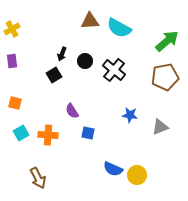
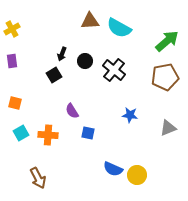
gray triangle: moved 8 px right, 1 px down
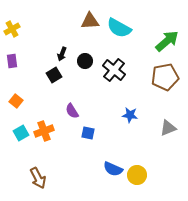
orange square: moved 1 px right, 2 px up; rotated 24 degrees clockwise
orange cross: moved 4 px left, 4 px up; rotated 24 degrees counterclockwise
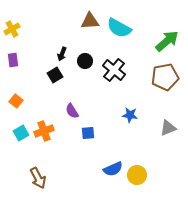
purple rectangle: moved 1 px right, 1 px up
black square: moved 1 px right
blue square: rotated 16 degrees counterclockwise
blue semicircle: rotated 48 degrees counterclockwise
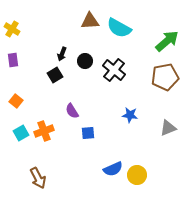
yellow cross: rotated 28 degrees counterclockwise
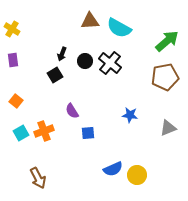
black cross: moved 4 px left, 7 px up
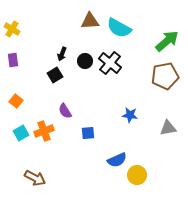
brown pentagon: moved 1 px up
purple semicircle: moved 7 px left
gray triangle: rotated 12 degrees clockwise
blue semicircle: moved 4 px right, 9 px up
brown arrow: moved 3 px left; rotated 35 degrees counterclockwise
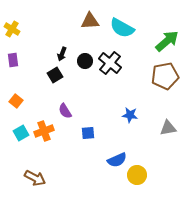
cyan semicircle: moved 3 px right
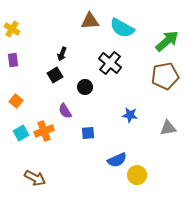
black circle: moved 26 px down
